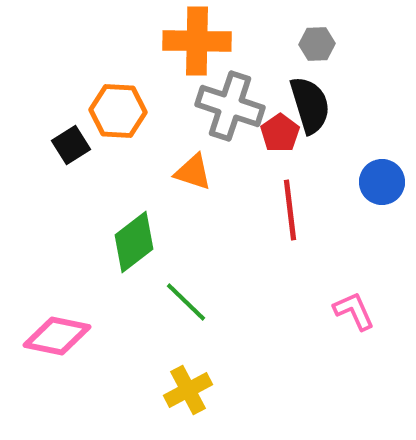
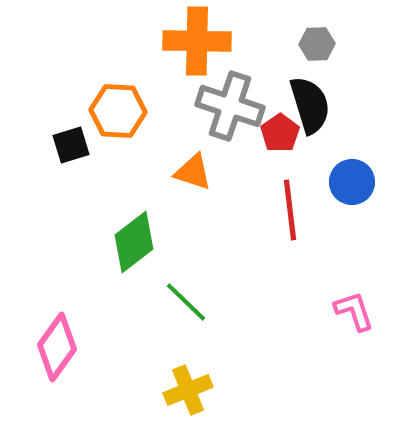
black square: rotated 15 degrees clockwise
blue circle: moved 30 px left
pink L-shape: rotated 6 degrees clockwise
pink diamond: moved 11 px down; rotated 66 degrees counterclockwise
yellow cross: rotated 6 degrees clockwise
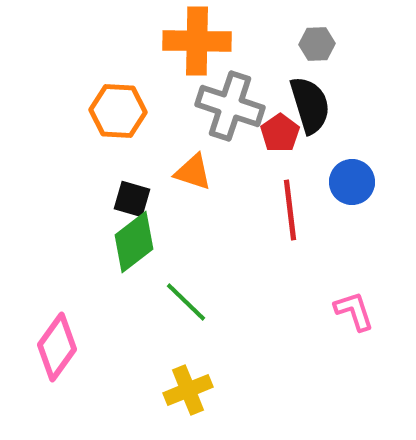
black square: moved 61 px right, 54 px down; rotated 33 degrees clockwise
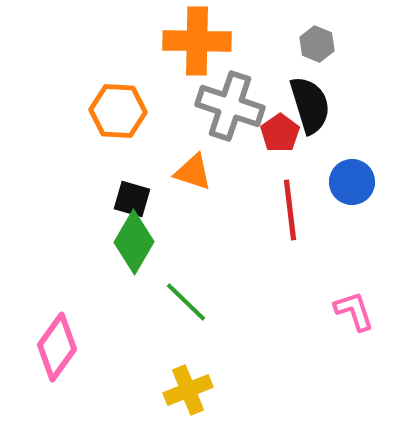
gray hexagon: rotated 24 degrees clockwise
green diamond: rotated 22 degrees counterclockwise
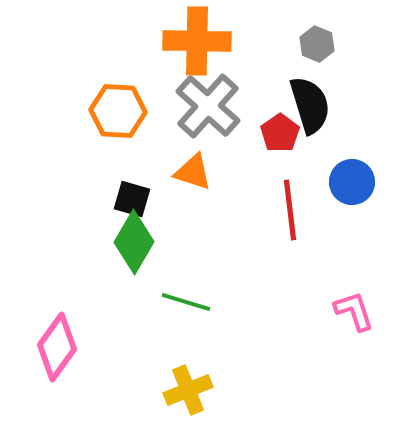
gray cross: moved 22 px left; rotated 24 degrees clockwise
green line: rotated 27 degrees counterclockwise
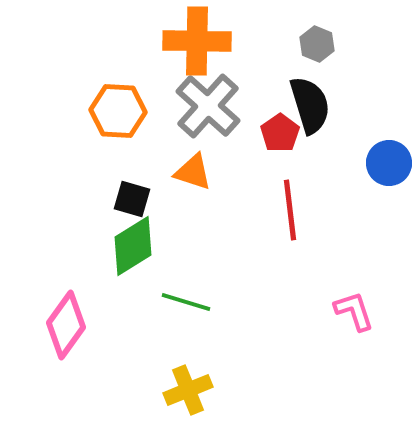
blue circle: moved 37 px right, 19 px up
green diamond: moved 1 px left, 4 px down; rotated 28 degrees clockwise
pink diamond: moved 9 px right, 22 px up
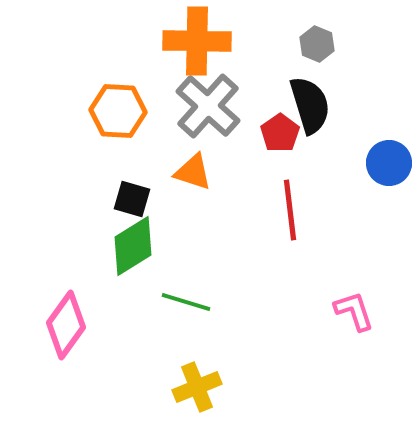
yellow cross: moved 9 px right, 3 px up
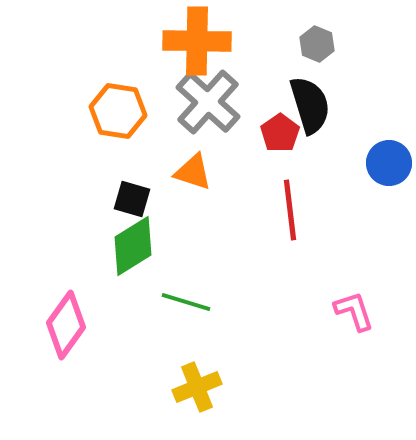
gray cross: moved 4 px up
orange hexagon: rotated 6 degrees clockwise
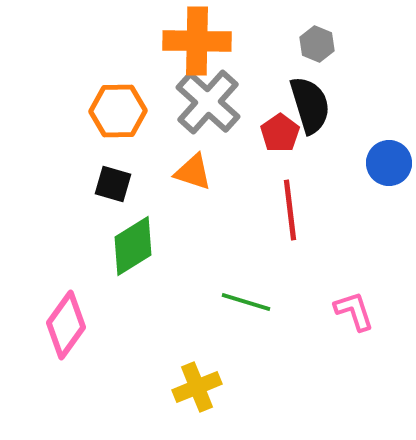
orange hexagon: rotated 10 degrees counterclockwise
black square: moved 19 px left, 15 px up
green line: moved 60 px right
